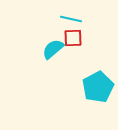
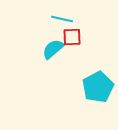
cyan line: moved 9 px left
red square: moved 1 px left, 1 px up
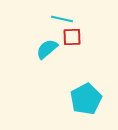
cyan semicircle: moved 6 px left
cyan pentagon: moved 12 px left, 12 px down
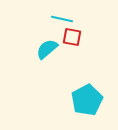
red square: rotated 12 degrees clockwise
cyan pentagon: moved 1 px right, 1 px down
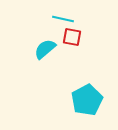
cyan line: moved 1 px right
cyan semicircle: moved 2 px left
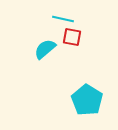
cyan pentagon: rotated 12 degrees counterclockwise
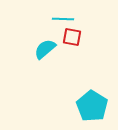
cyan line: rotated 10 degrees counterclockwise
cyan pentagon: moved 5 px right, 6 px down
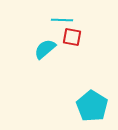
cyan line: moved 1 px left, 1 px down
